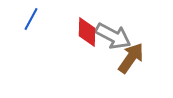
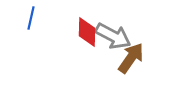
blue line: moved 1 px up; rotated 15 degrees counterclockwise
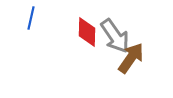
gray arrow: moved 2 px right; rotated 27 degrees clockwise
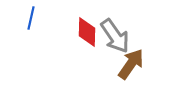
brown arrow: moved 6 px down
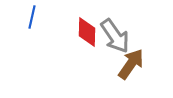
blue line: moved 1 px right, 1 px up
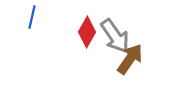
red diamond: rotated 28 degrees clockwise
brown arrow: moved 1 px left, 5 px up
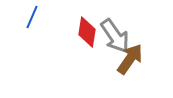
blue line: rotated 10 degrees clockwise
red diamond: rotated 20 degrees counterclockwise
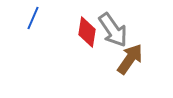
blue line: moved 1 px right, 1 px down
gray arrow: moved 2 px left, 6 px up
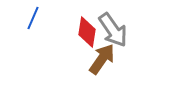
brown arrow: moved 28 px left
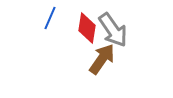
blue line: moved 17 px right
red diamond: moved 4 px up
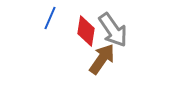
red diamond: moved 1 px left, 3 px down
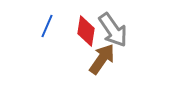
blue line: moved 3 px left, 8 px down
